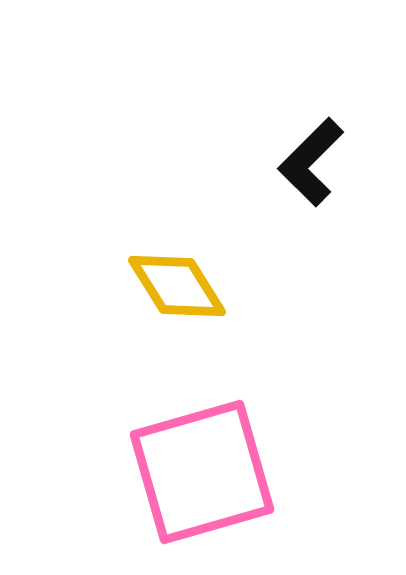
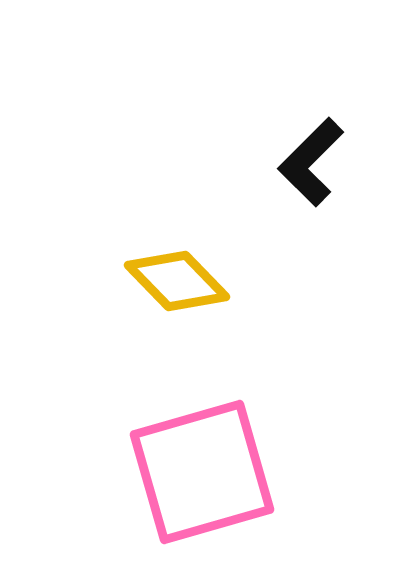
yellow diamond: moved 5 px up; rotated 12 degrees counterclockwise
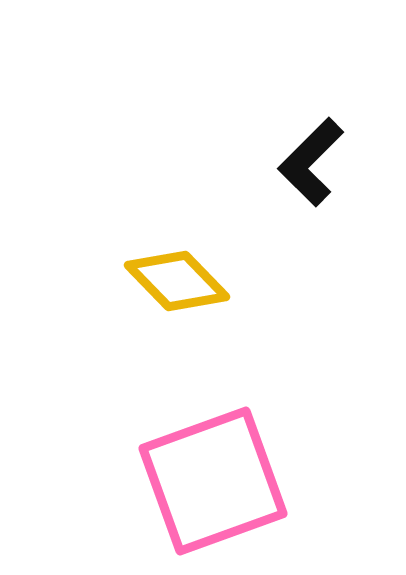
pink square: moved 11 px right, 9 px down; rotated 4 degrees counterclockwise
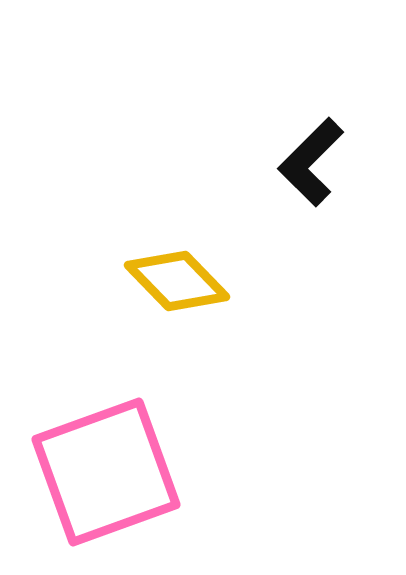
pink square: moved 107 px left, 9 px up
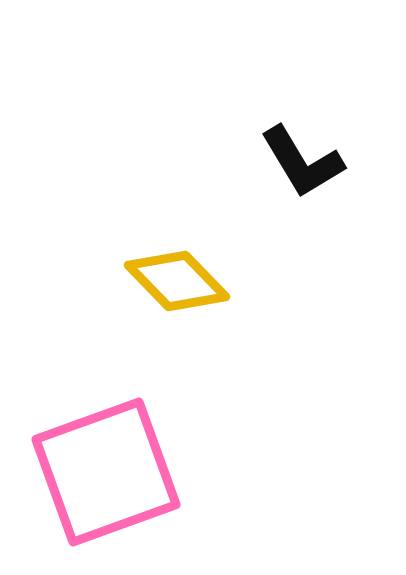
black L-shape: moved 9 px left; rotated 76 degrees counterclockwise
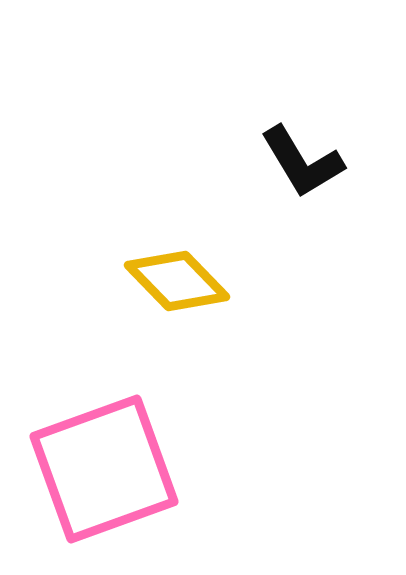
pink square: moved 2 px left, 3 px up
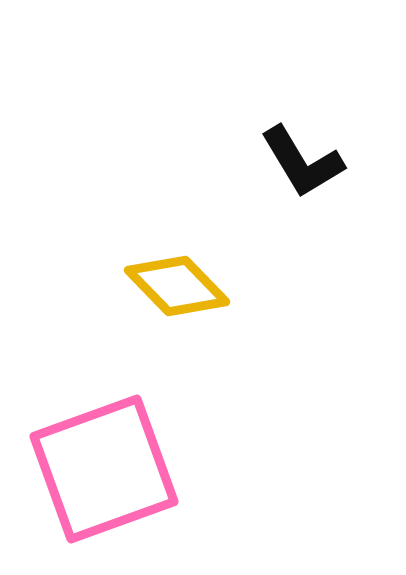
yellow diamond: moved 5 px down
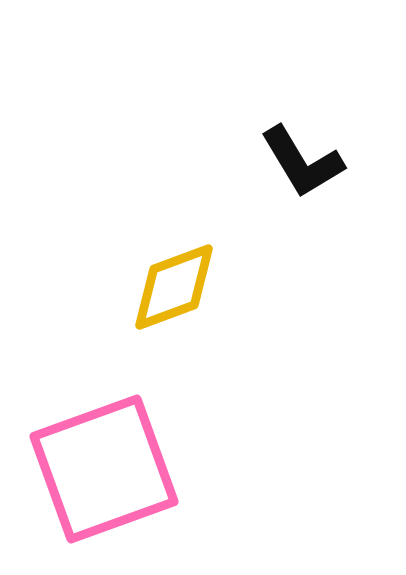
yellow diamond: moved 3 px left, 1 px down; rotated 66 degrees counterclockwise
